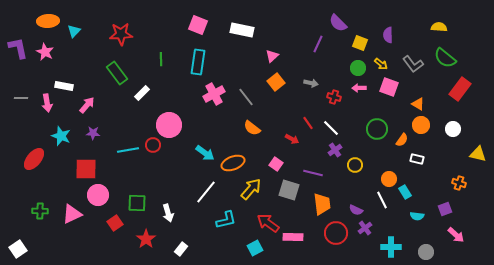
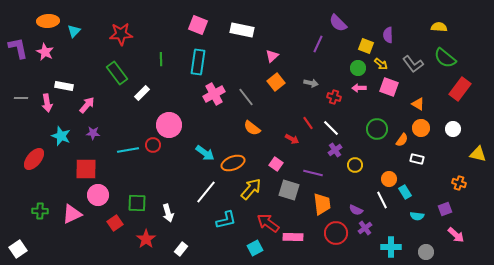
yellow square at (360, 43): moved 6 px right, 3 px down
orange circle at (421, 125): moved 3 px down
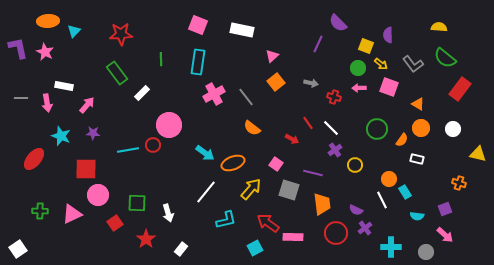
pink arrow at (456, 235): moved 11 px left
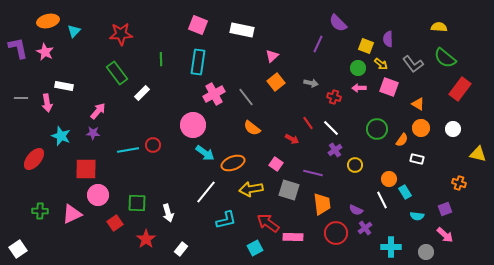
orange ellipse at (48, 21): rotated 10 degrees counterclockwise
purple semicircle at (388, 35): moved 4 px down
pink arrow at (87, 105): moved 11 px right, 6 px down
pink circle at (169, 125): moved 24 px right
yellow arrow at (251, 189): rotated 140 degrees counterclockwise
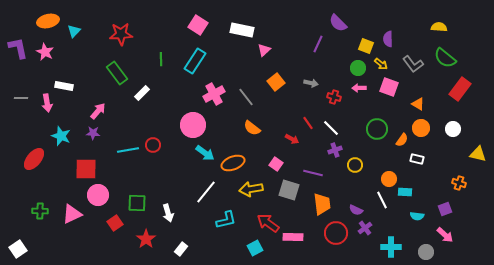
pink square at (198, 25): rotated 12 degrees clockwise
pink triangle at (272, 56): moved 8 px left, 6 px up
cyan rectangle at (198, 62): moved 3 px left, 1 px up; rotated 25 degrees clockwise
purple cross at (335, 150): rotated 16 degrees clockwise
cyan rectangle at (405, 192): rotated 56 degrees counterclockwise
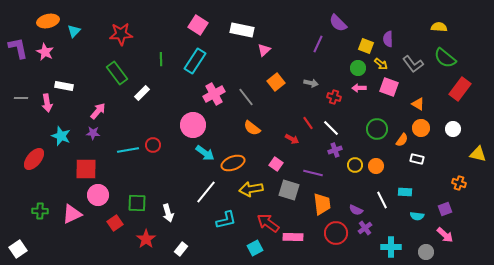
orange circle at (389, 179): moved 13 px left, 13 px up
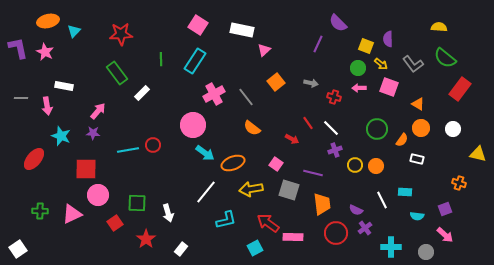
pink arrow at (47, 103): moved 3 px down
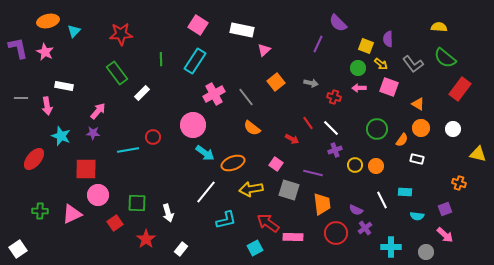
red circle at (153, 145): moved 8 px up
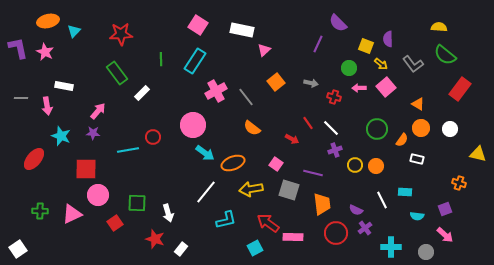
green semicircle at (445, 58): moved 3 px up
green circle at (358, 68): moved 9 px left
pink square at (389, 87): moved 3 px left; rotated 30 degrees clockwise
pink cross at (214, 94): moved 2 px right, 3 px up
white circle at (453, 129): moved 3 px left
red star at (146, 239): moved 9 px right; rotated 18 degrees counterclockwise
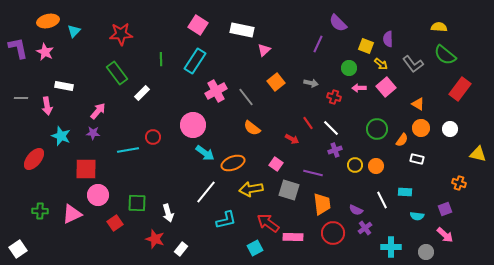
red circle at (336, 233): moved 3 px left
